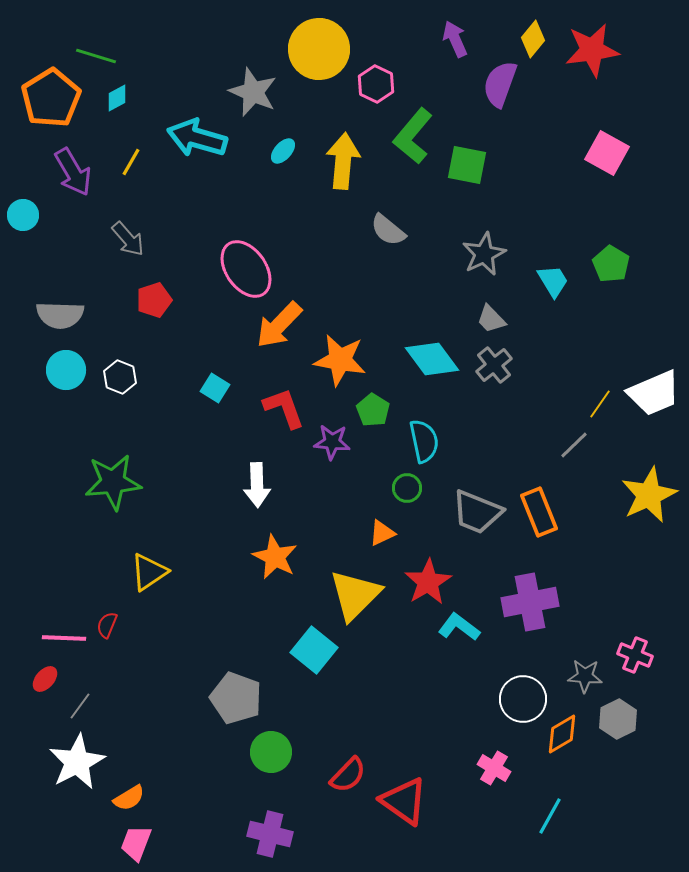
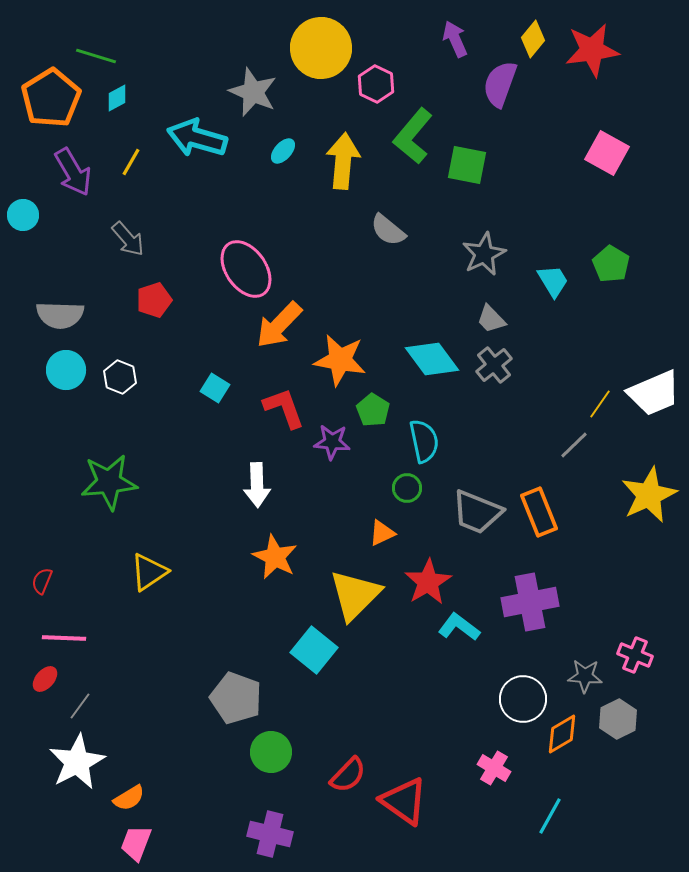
yellow circle at (319, 49): moved 2 px right, 1 px up
green star at (113, 482): moved 4 px left
red semicircle at (107, 625): moved 65 px left, 44 px up
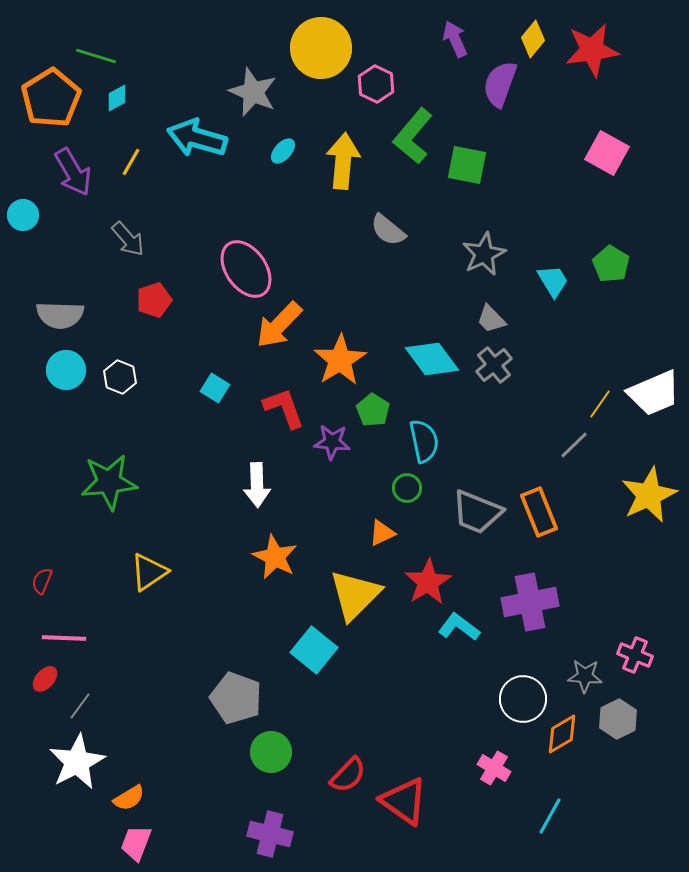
orange star at (340, 360): rotated 30 degrees clockwise
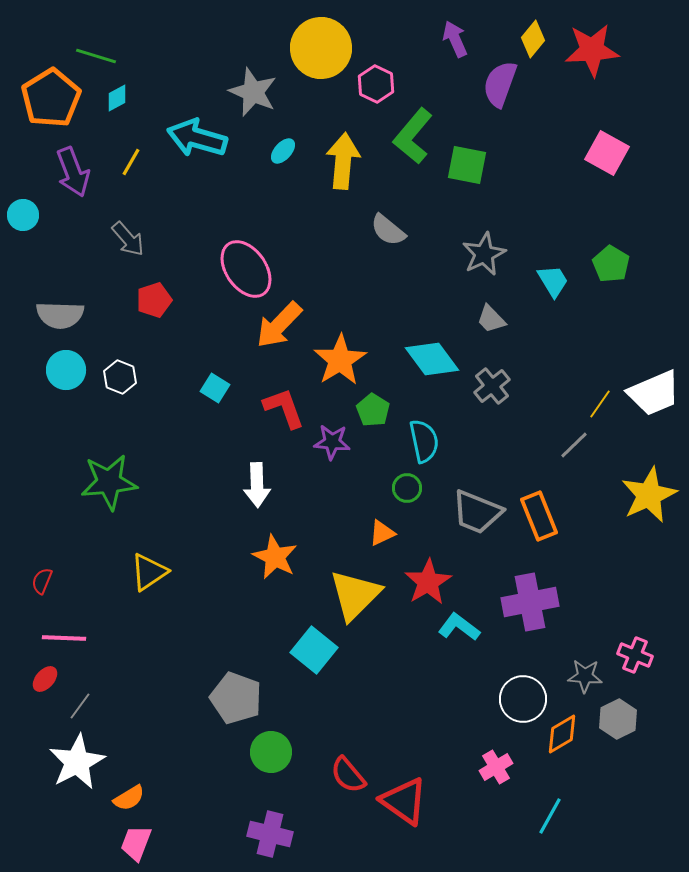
red star at (592, 50): rotated 4 degrees clockwise
purple arrow at (73, 172): rotated 9 degrees clockwise
gray cross at (494, 365): moved 2 px left, 21 px down
orange rectangle at (539, 512): moved 4 px down
pink cross at (494, 768): moved 2 px right, 1 px up; rotated 28 degrees clockwise
red semicircle at (348, 775): rotated 96 degrees clockwise
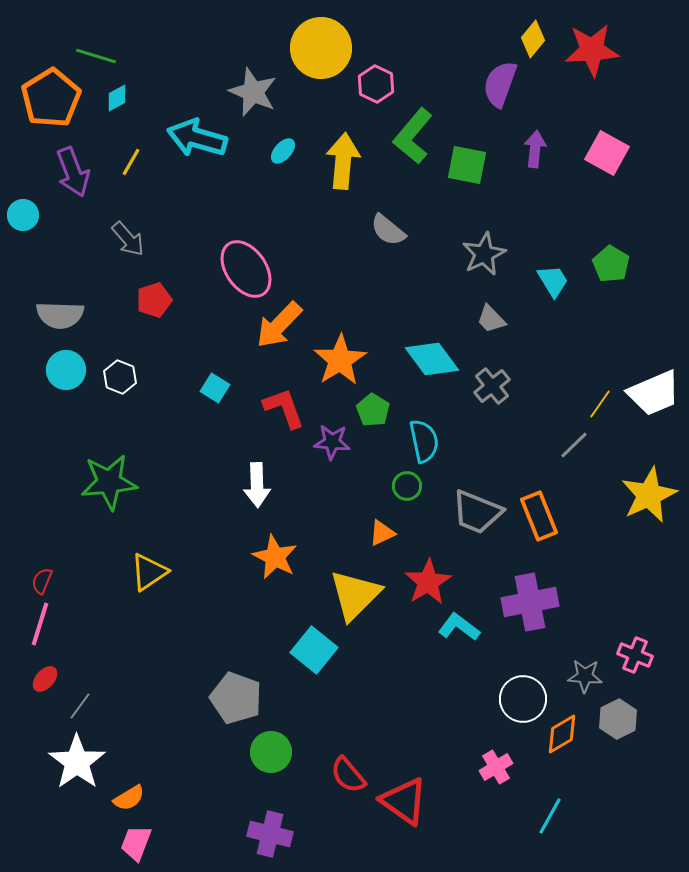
purple arrow at (455, 39): moved 80 px right, 110 px down; rotated 30 degrees clockwise
green circle at (407, 488): moved 2 px up
pink line at (64, 638): moved 24 px left, 14 px up; rotated 75 degrees counterclockwise
white star at (77, 762): rotated 8 degrees counterclockwise
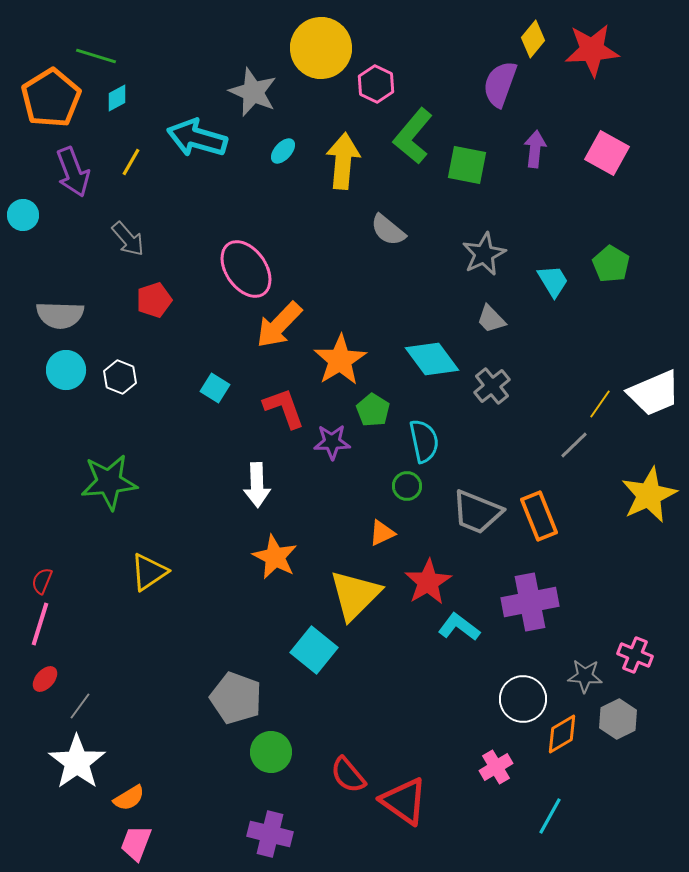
purple star at (332, 442): rotated 6 degrees counterclockwise
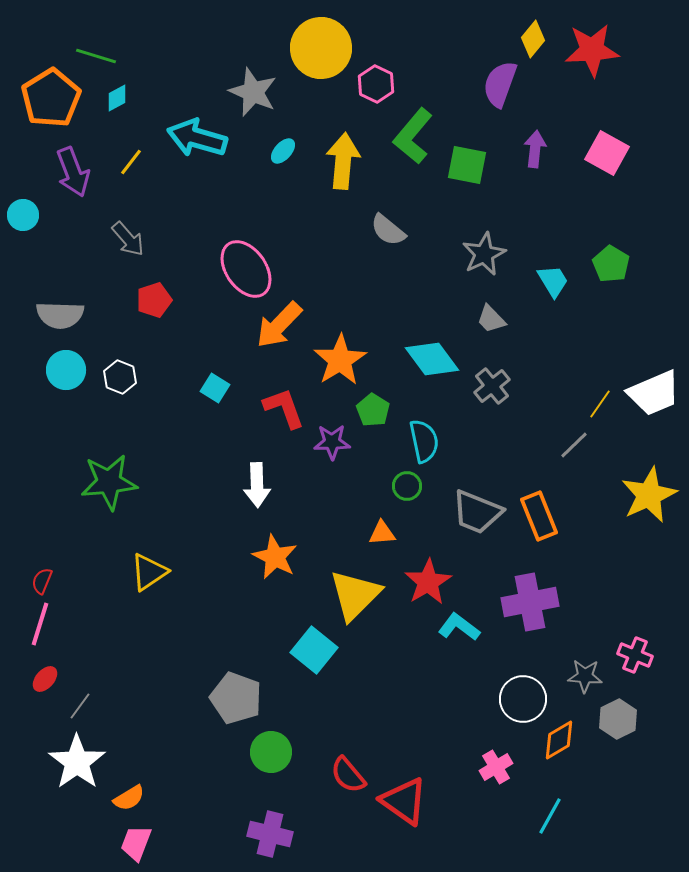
yellow line at (131, 162): rotated 8 degrees clockwise
orange triangle at (382, 533): rotated 20 degrees clockwise
orange diamond at (562, 734): moved 3 px left, 6 px down
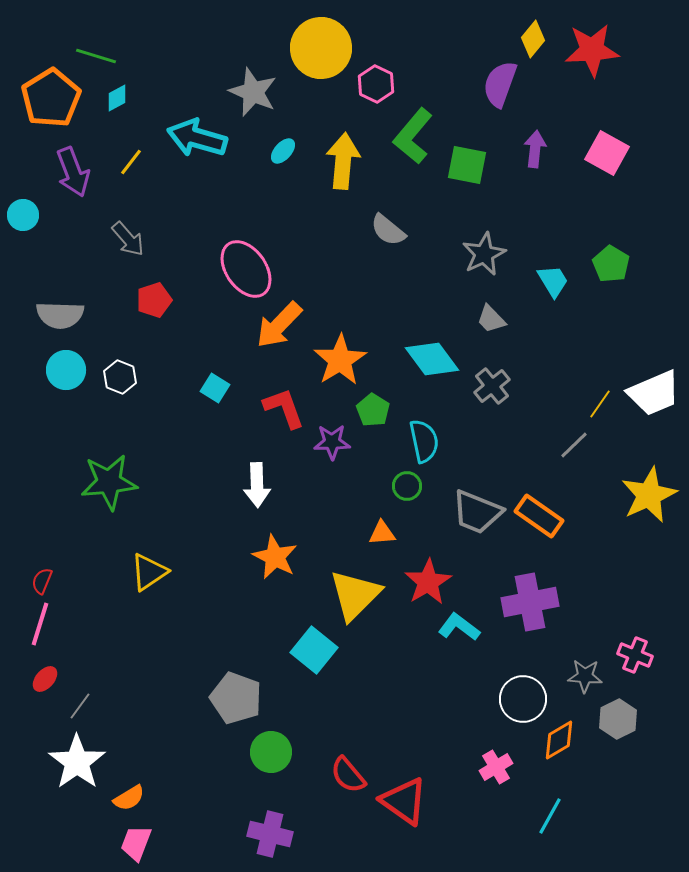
orange rectangle at (539, 516): rotated 33 degrees counterclockwise
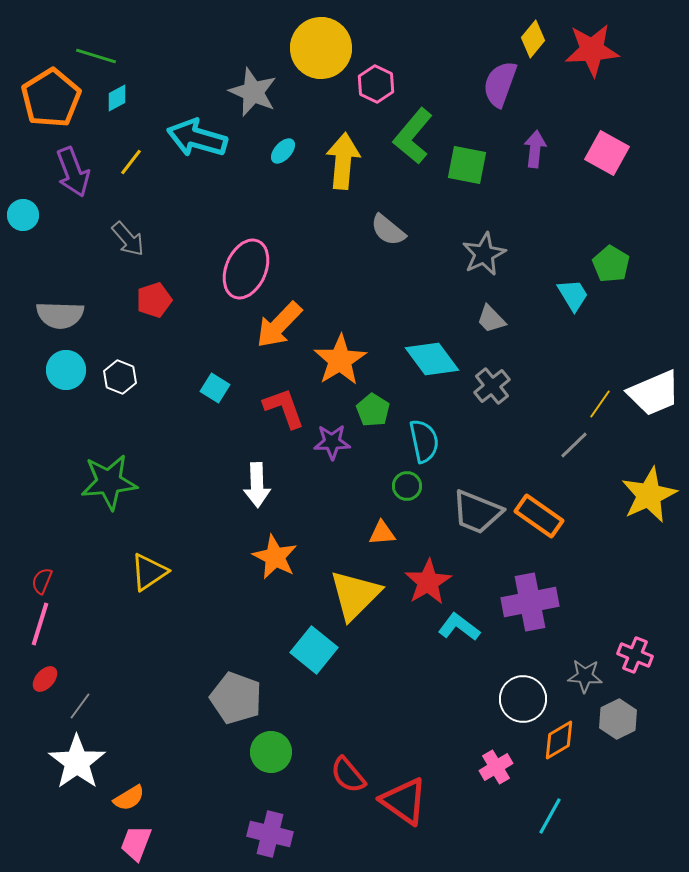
pink ellipse at (246, 269): rotated 58 degrees clockwise
cyan trapezoid at (553, 281): moved 20 px right, 14 px down
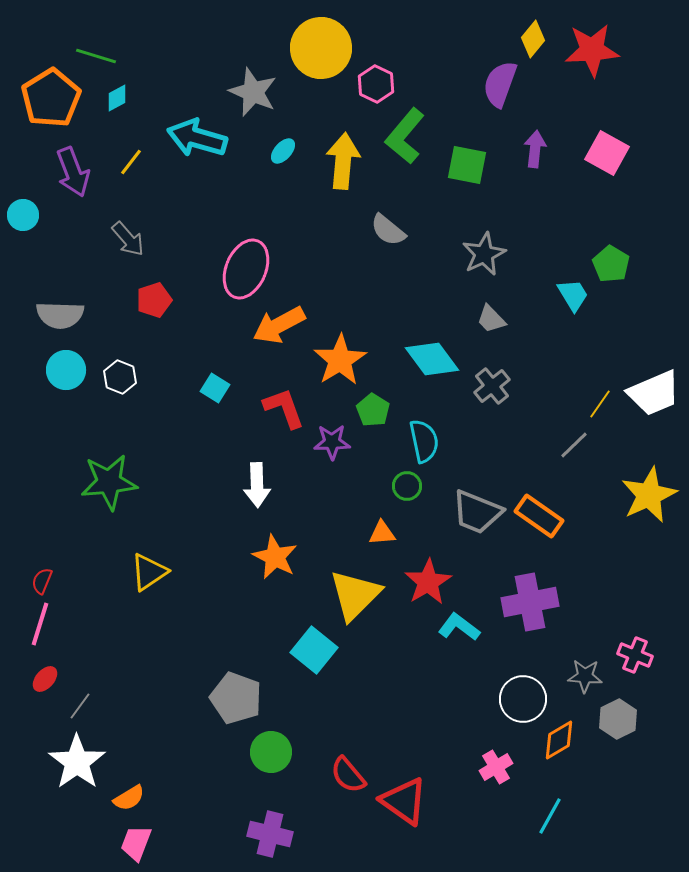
green L-shape at (413, 136): moved 8 px left
orange arrow at (279, 325): rotated 18 degrees clockwise
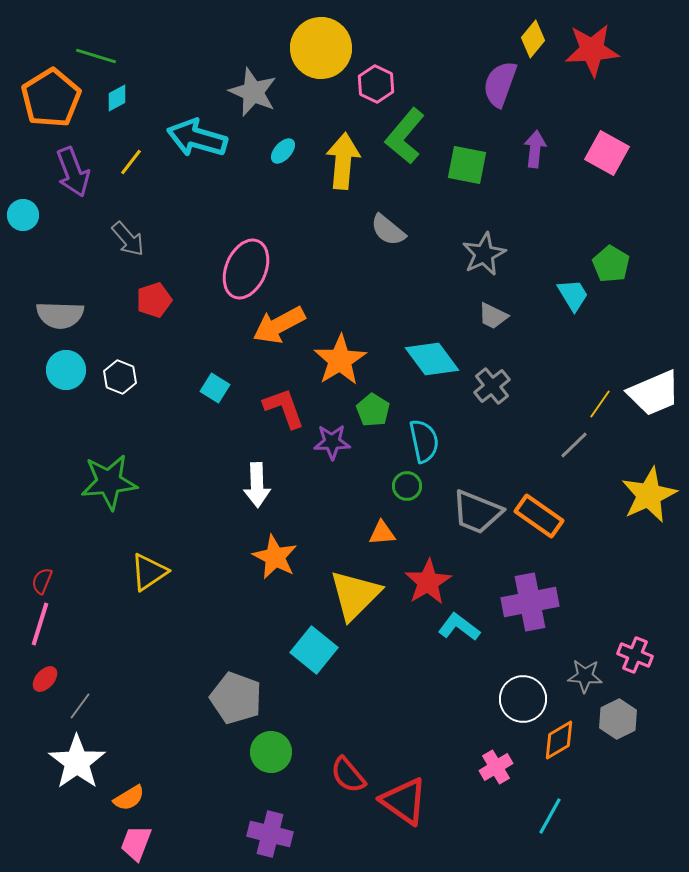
gray trapezoid at (491, 319): moved 2 px right, 3 px up; rotated 20 degrees counterclockwise
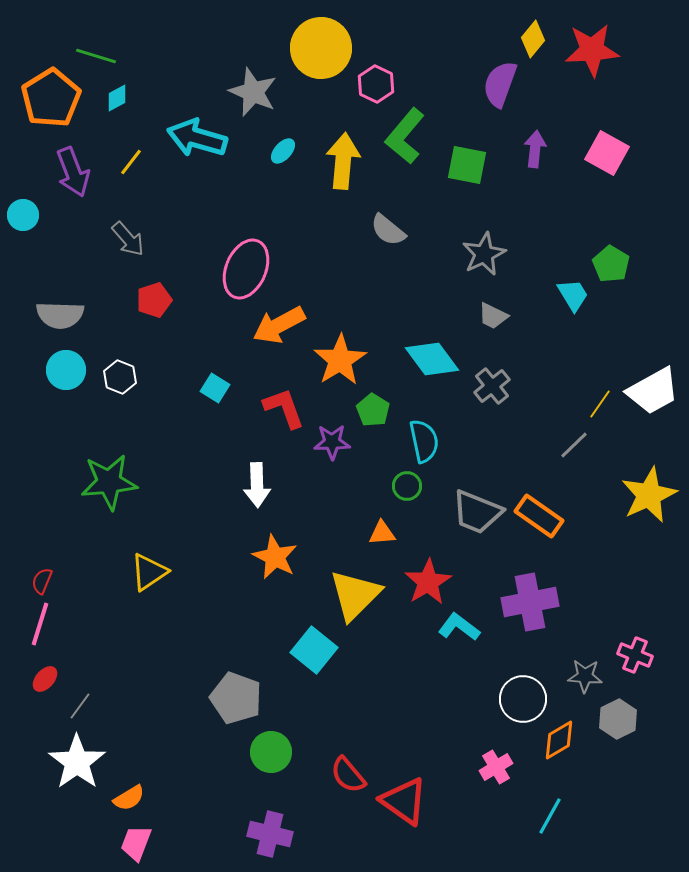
white trapezoid at (654, 393): moved 1 px left, 2 px up; rotated 6 degrees counterclockwise
